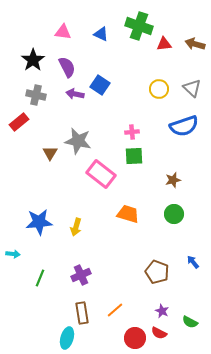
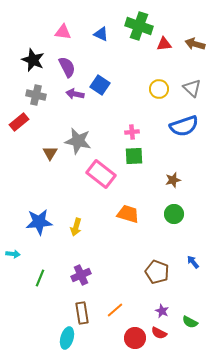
black star: rotated 15 degrees counterclockwise
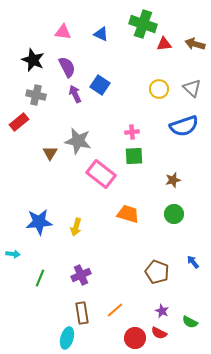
green cross: moved 4 px right, 2 px up
purple arrow: rotated 54 degrees clockwise
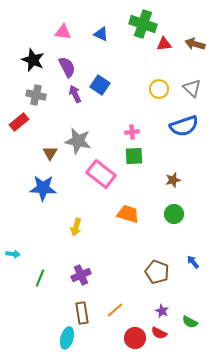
blue star: moved 4 px right, 34 px up; rotated 8 degrees clockwise
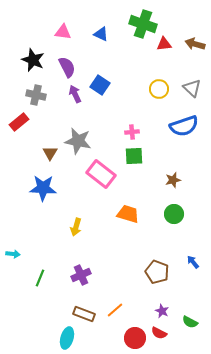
brown rectangle: moved 2 px right, 1 px down; rotated 60 degrees counterclockwise
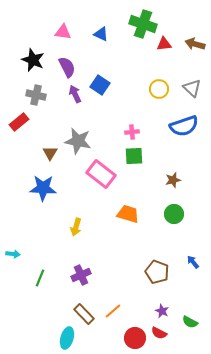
orange line: moved 2 px left, 1 px down
brown rectangle: rotated 25 degrees clockwise
